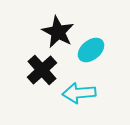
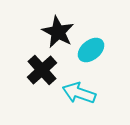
cyan arrow: rotated 24 degrees clockwise
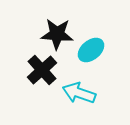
black star: moved 1 px left, 2 px down; rotated 24 degrees counterclockwise
